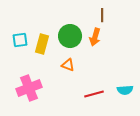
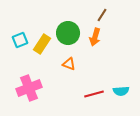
brown line: rotated 32 degrees clockwise
green circle: moved 2 px left, 3 px up
cyan square: rotated 14 degrees counterclockwise
yellow rectangle: rotated 18 degrees clockwise
orange triangle: moved 1 px right, 1 px up
cyan semicircle: moved 4 px left, 1 px down
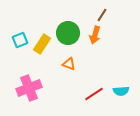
orange arrow: moved 2 px up
red line: rotated 18 degrees counterclockwise
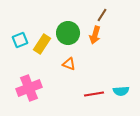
red line: rotated 24 degrees clockwise
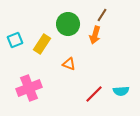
green circle: moved 9 px up
cyan square: moved 5 px left
red line: rotated 36 degrees counterclockwise
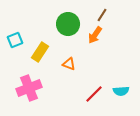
orange arrow: rotated 18 degrees clockwise
yellow rectangle: moved 2 px left, 8 px down
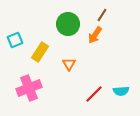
orange triangle: rotated 40 degrees clockwise
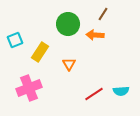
brown line: moved 1 px right, 1 px up
orange arrow: rotated 60 degrees clockwise
red line: rotated 12 degrees clockwise
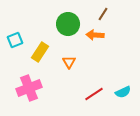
orange triangle: moved 2 px up
cyan semicircle: moved 2 px right, 1 px down; rotated 21 degrees counterclockwise
